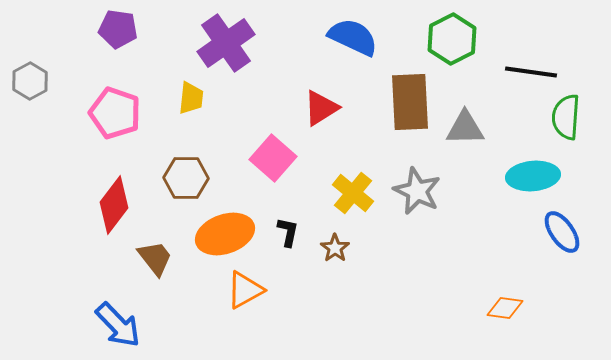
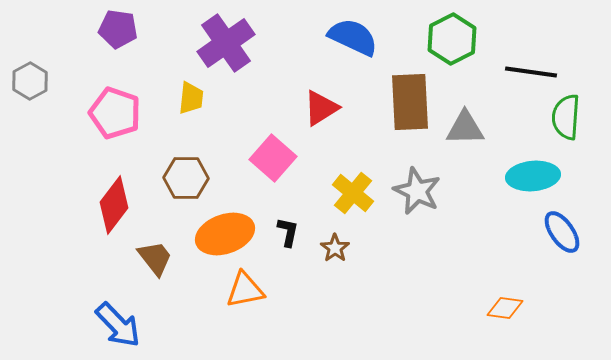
orange triangle: rotated 18 degrees clockwise
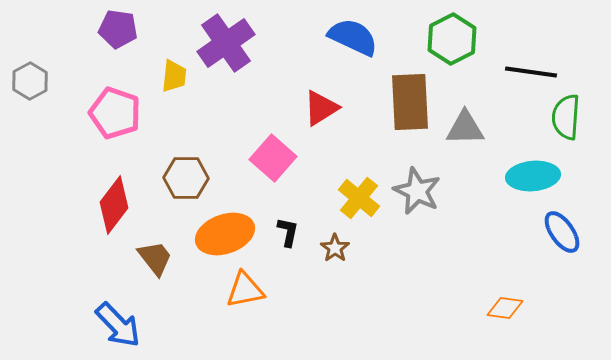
yellow trapezoid: moved 17 px left, 22 px up
yellow cross: moved 6 px right, 5 px down
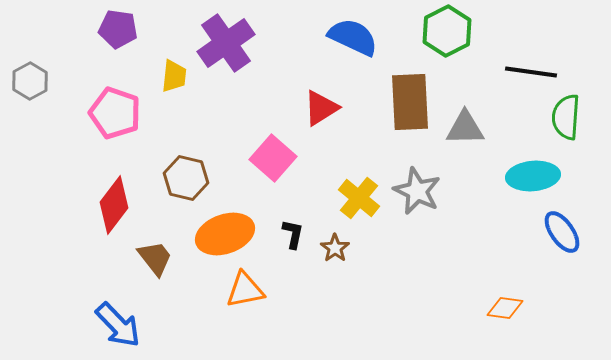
green hexagon: moved 5 px left, 8 px up
brown hexagon: rotated 12 degrees clockwise
black L-shape: moved 5 px right, 2 px down
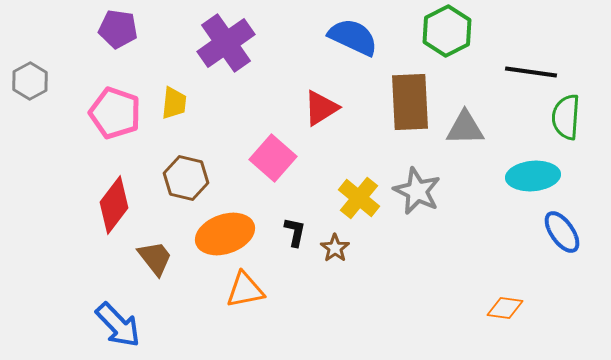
yellow trapezoid: moved 27 px down
black L-shape: moved 2 px right, 2 px up
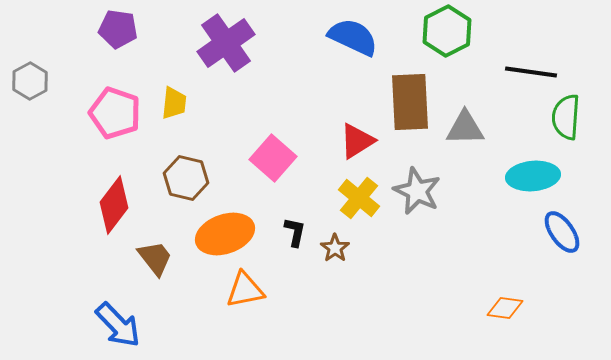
red triangle: moved 36 px right, 33 px down
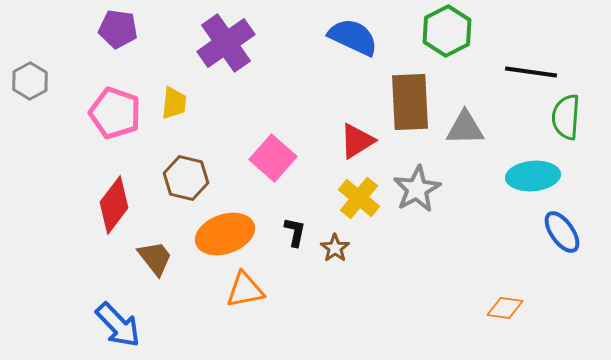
gray star: moved 2 px up; rotated 18 degrees clockwise
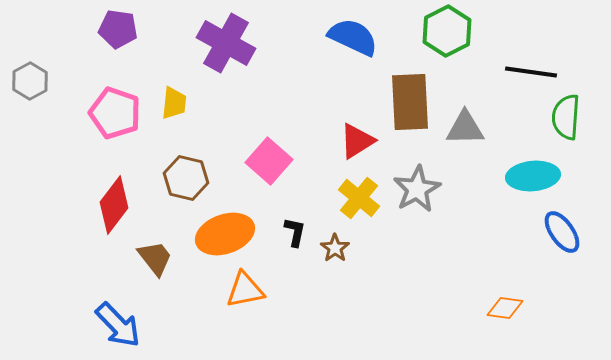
purple cross: rotated 26 degrees counterclockwise
pink square: moved 4 px left, 3 px down
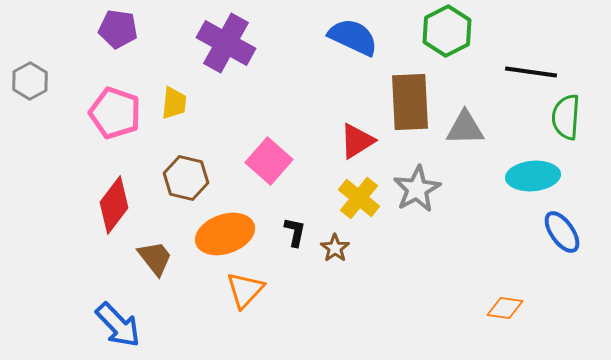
orange triangle: rotated 36 degrees counterclockwise
